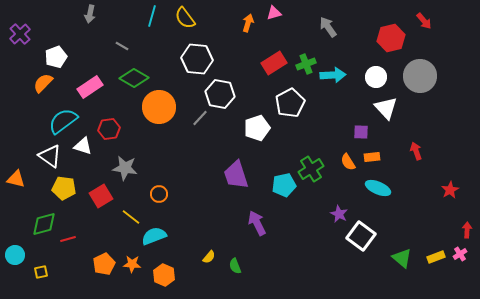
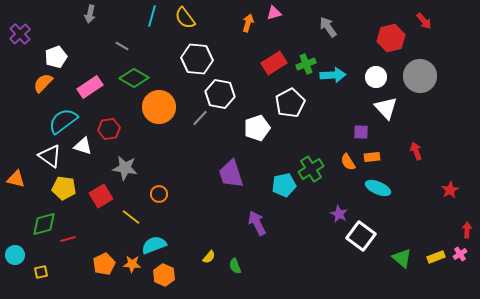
purple trapezoid at (236, 175): moved 5 px left, 1 px up
cyan semicircle at (154, 236): moved 9 px down
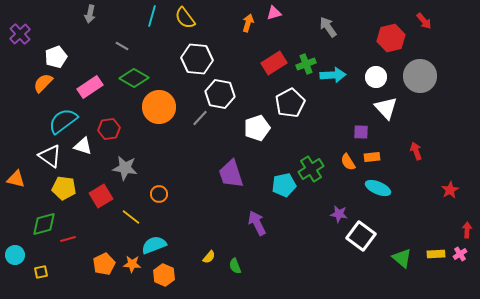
purple star at (339, 214): rotated 18 degrees counterclockwise
yellow rectangle at (436, 257): moved 3 px up; rotated 18 degrees clockwise
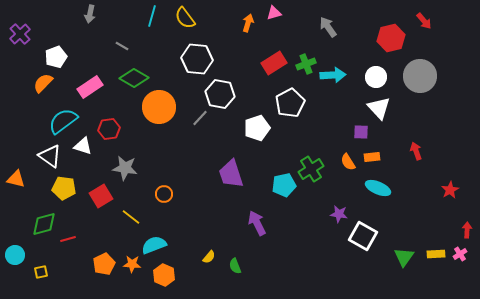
white triangle at (386, 108): moved 7 px left
orange circle at (159, 194): moved 5 px right
white square at (361, 236): moved 2 px right; rotated 8 degrees counterclockwise
green triangle at (402, 258): moved 2 px right, 1 px up; rotated 25 degrees clockwise
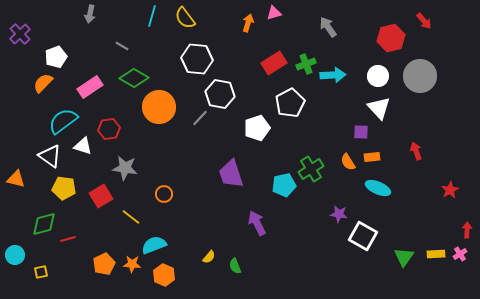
white circle at (376, 77): moved 2 px right, 1 px up
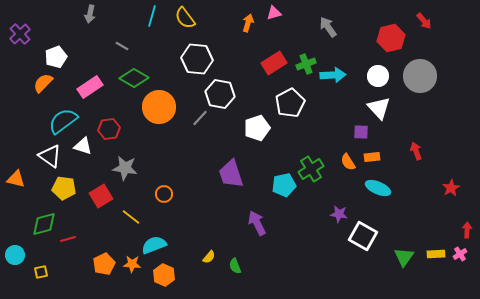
red star at (450, 190): moved 1 px right, 2 px up
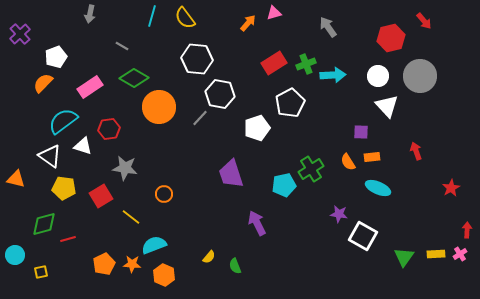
orange arrow at (248, 23): rotated 24 degrees clockwise
white triangle at (379, 108): moved 8 px right, 2 px up
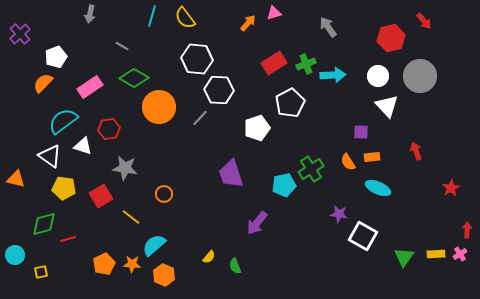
white hexagon at (220, 94): moved 1 px left, 4 px up; rotated 8 degrees counterclockwise
purple arrow at (257, 223): rotated 115 degrees counterclockwise
cyan semicircle at (154, 245): rotated 20 degrees counterclockwise
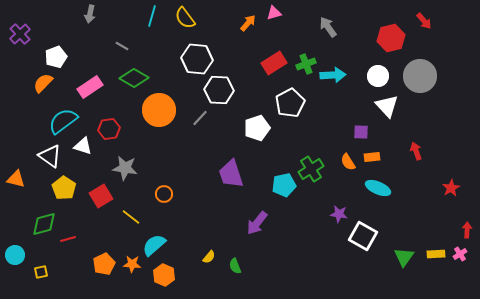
orange circle at (159, 107): moved 3 px down
yellow pentagon at (64, 188): rotated 25 degrees clockwise
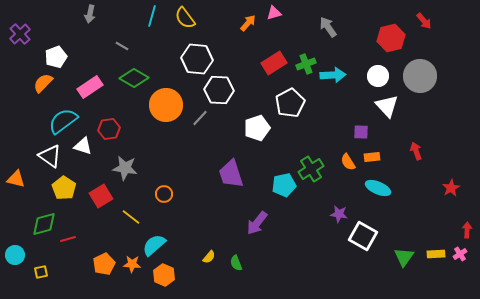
orange circle at (159, 110): moved 7 px right, 5 px up
green semicircle at (235, 266): moved 1 px right, 3 px up
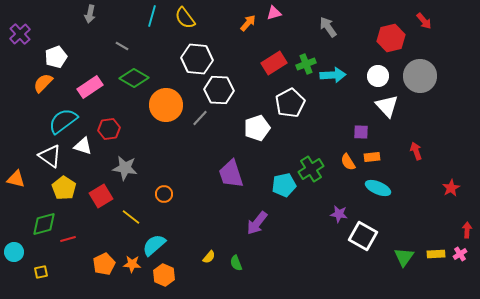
cyan circle at (15, 255): moved 1 px left, 3 px up
